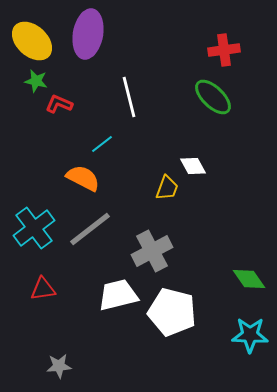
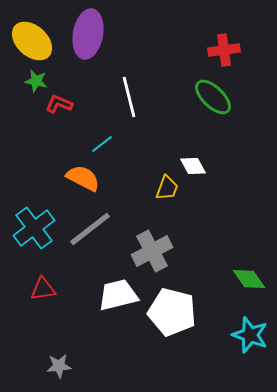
cyan star: rotated 18 degrees clockwise
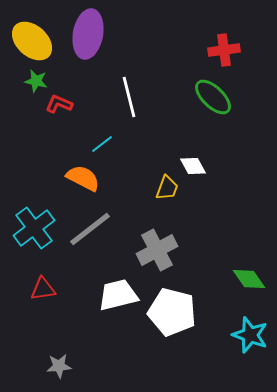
gray cross: moved 5 px right, 1 px up
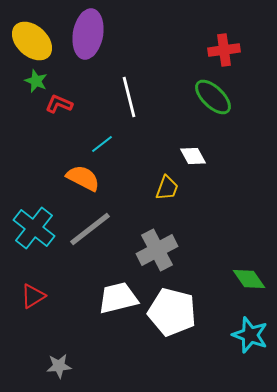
green star: rotated 10 degrees clockwise
white diamond: moved 10 px up
cyan cross: rotated 15 degrees counterclockwise
red triangle: moved 10 px left, 7 px down; rotated 24 degrees counterclockwise
white trapezoid: moved 3 px down
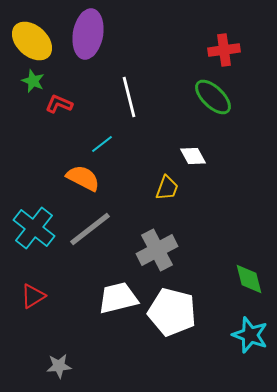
green star: moved 3 px left
green diamond: rotated 20 degrees clockwise
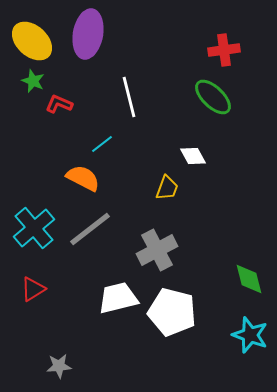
cyan cross: rotated 12 degrees clockwise
red triangle: moved 7 px up
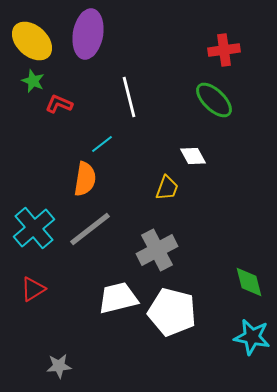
green ellipse: moved 1 px right, 3 px down
orange semicircle: moved 2 px right, 1 px down; rotated 72 degrees clockwise
green diamond: moved 3 px down
cyan star: moved 2 px right, 2 px down; rotated 9 degrees counterclockwise
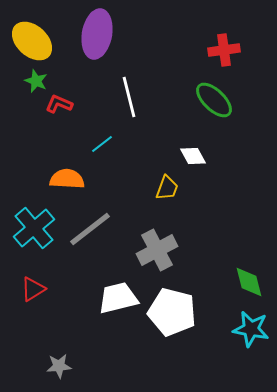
purple ellipse: moved 9 px right
green star: moved 3 px right
orange semicircle: moved 18 px left; rotated 96 degrees counterclockwise
cyan star: moved 1 px left, 8 px up
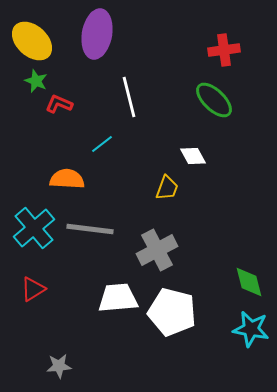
gray line: rotated 45 degrees clockwise
white trapezoid: rotated 9 degrees clockwise
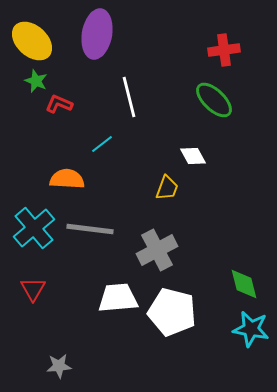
green diamond: moved 5 px left, 2 px down
red triangle: rotated 28 degrees counterclockwise
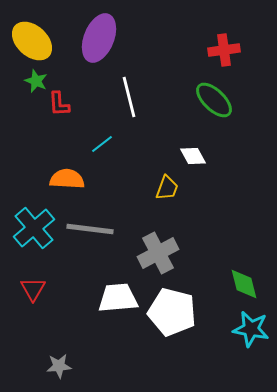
purple ellipse: moved 2 px right, 4 px down; rotated 12 degrees clockwise
red L-shape: rotated 116 degrees counterclockwise
gray cross: moved 1 px right, 3 px down
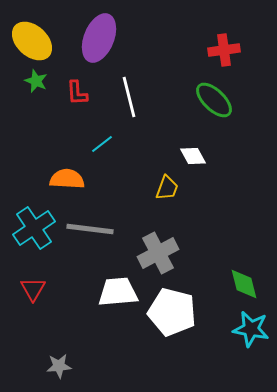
red L-shape: moved 18 px right, 11 px up
cyan cross: rotated 6 degrees clockwise
white trapezoid: moved 6 px up
